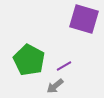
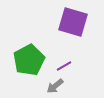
purple square: moved 11 px left, 3 px down
green pentagon: rotated 16 degrees clockwise
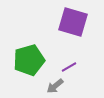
green pentagon: rotated 12 degrees clockwise
purple line: moved 5 px right, 1 px down
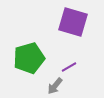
green pentagon: moved 2 px up
gray arrow: rotated 12 degrees counterclockwise
